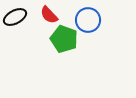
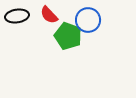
black ellipse: moved 2 px right, 1 px up; rotated 20 degrees clockwise
green pentagon: moved 4 px right, 3 px up
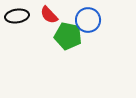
green pentagon: rotated 8 degrees counterclockwise
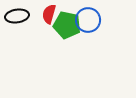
red semicircle: moved 1 px up; rotated 60 degrees clockwise
green pentagon: moved 1 px left, 11 px up
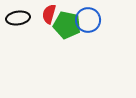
black ellipse: moved 1 px right, 2 px down
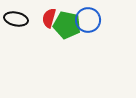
red semicircle: moved 4 px down
black ellipse: moved 2 px left, 1 px down; rotated 20 degrees clockwise
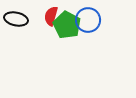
red semicircle: moved 2 px right, 2 px up
green pentagon: rotated 16 degrees clockwise
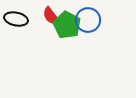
red semicircle: rotated 54 degrees counterclockwise
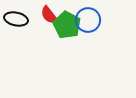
red semicircle: moved 2 px left, 1 px up
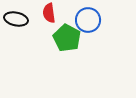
red semicircle: moved 2 px up; rotated 30 degrees clockwise
green pentagon: moved 13 px down
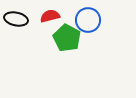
red semicircle: moved 1 px right, 3 px down; rotated 84 degrees clockwise
